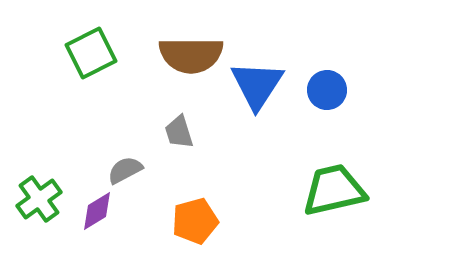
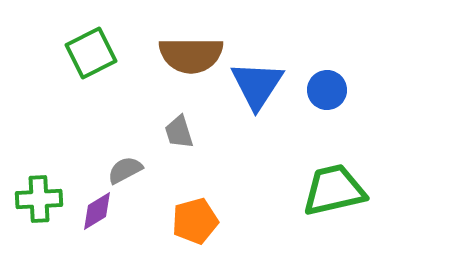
green cross: rotated 33 degrees clockwise
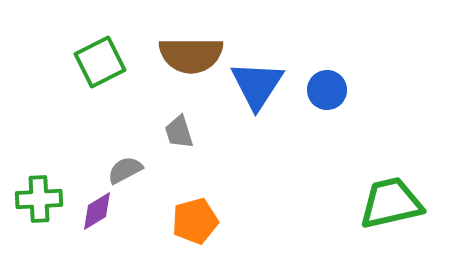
green square: moved 9 px right, 9 px down
green trapezoid: moved 57 px right, 13 px down
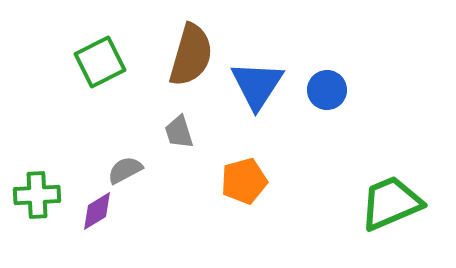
brown semicircle: rotated 74 degrees counterclockwise
green cross: moved 2 px left, 4 px up
green trapezoid: rotated 10 degrees counterclockwise
orange pentagon: moved 49 px right, 40 px up
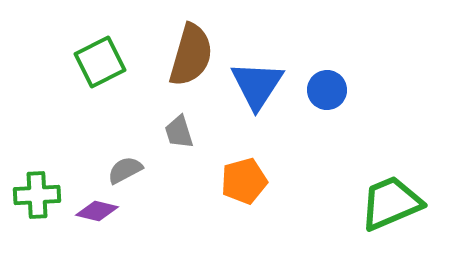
purple diamond: rotated 45 degrees clockwise
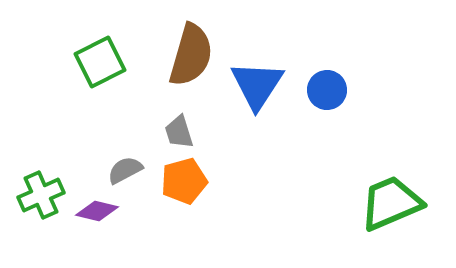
orange pentagon: moved 60 px left
green cross: moved 4 px right; rotated 21 degrees counterclockwise
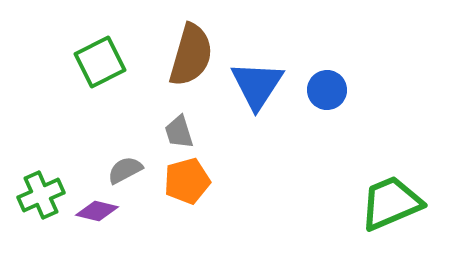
orange pentagon: moved 3 px right
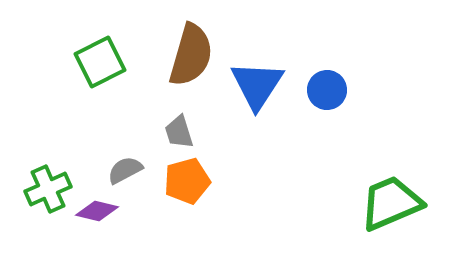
green cross: moved 7 px right, 6 px up
